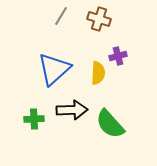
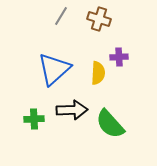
purple cross: moved 1 px right, 1 px down; rotated 12 degrees clockwise
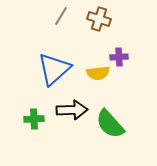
yellow semicircle: rotated 80 degrees clockwise
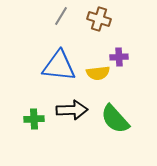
blue triangle: moved 5 px right, 3 px up; rotated 48 degrees clockwise
green semicircle: moved 5 px right, 5 px up
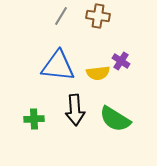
brown cross: moved 1 px left, 3 px up; rotated 10 degrees counterclockwise
purple cross: moved 2 px right, 4 px down; rotated 36 degrees clockwise
blue triangle: moved 1 px left
black arrow: moved 3 px right; rotated 88 degrees clockwise
green semicircle: rotated 16 degrees counterclockwise
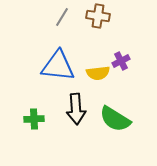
gray line: moved 1 px right, 1 px down
purple cross: rotated 30 degrees clockwise
black arrow: moved 1 px right, 1 px up
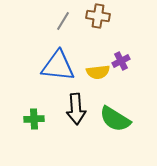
gray line: moved 1 px right, 4 px down
yellow semicircle: moved 1 px up
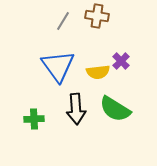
brown cross: moved 1 px left
purple cross: rotated 18 degrees counterclockwise
blue triangle: rotated 48 degrees clockwise
green semicircle: moved 10 px up
